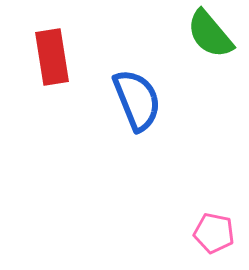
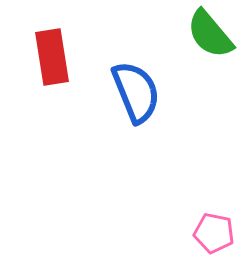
blue semicircle: moved 1 px left, 8 px up
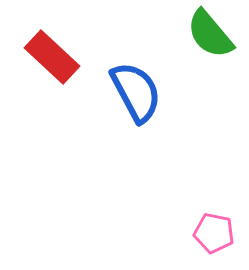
red rectangle: rotated 38 degrees counterclockwise
blue semicircle: rotated 6 degrees counterclockwise
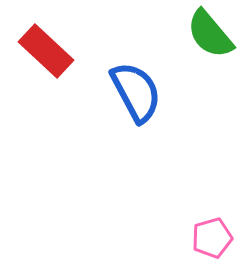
red rectangle: moved 6 px left, 6 px up
pink pentagon: moved 2 px left, 5 px down; rotated 27 degrees counterclockwise
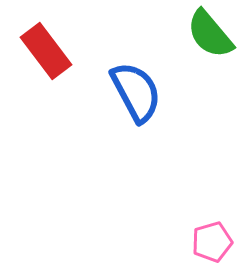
red rectangle: rotated 10 degrees clockwise
pink pentagon: moved 4 px down
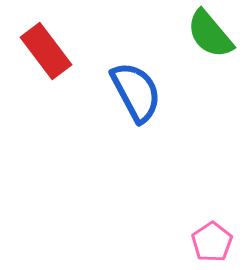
pink pentagon: rotated 18 degrees counterclockwise
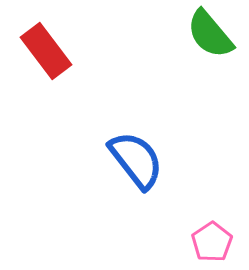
blue semicircle: moved 68 px down; rotated 10 degrees counterclockwise
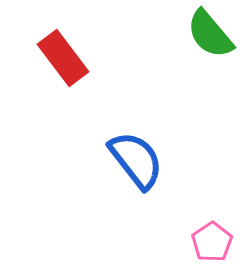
red rectangle: moved 17 px right, 7 px down
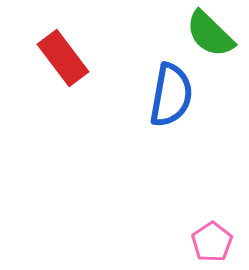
green semicircle: rotated 6 degrees counterclockwise
blue semicircle: moved 35 px right, 65 px up; rotated 48 degrees clockwise
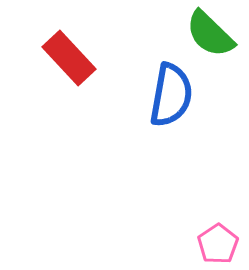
red rectangle: moved 6 px right; rotated 6 degrees counterclockwise
pink pentagon: moved 6 px right, 2 px down
